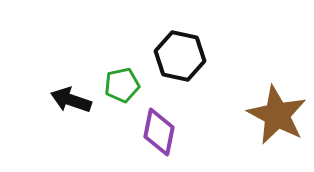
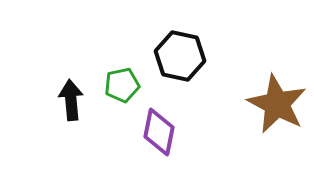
black arrow: rotated 66 degrees clockwise
brown star: moved 11 px up
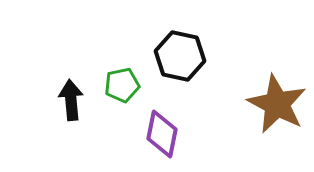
purple diamond: moved 3 px right, 2 px down
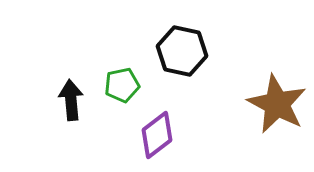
black hexagon: moved 2 px right, 5 px up
purple diamond: moved 5 px left, 1 px down; rotated 42 degrees clockwise
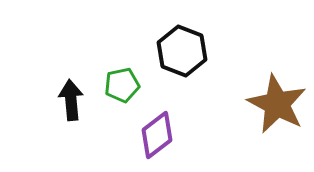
black hexagon: rotated 9 degrees clockwise
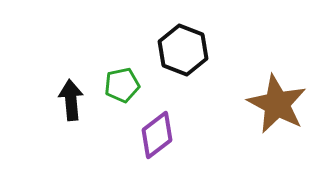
black hexagon: moved 1 px right, 1 px up
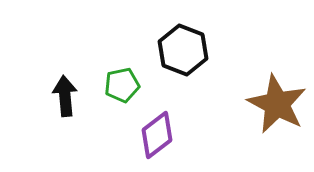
black arrow: moved 6 px left, 4 px up
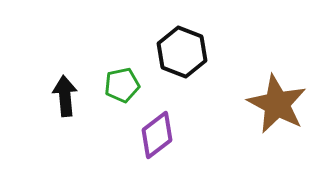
black hexagon: moved 1 px left, 2 px down
